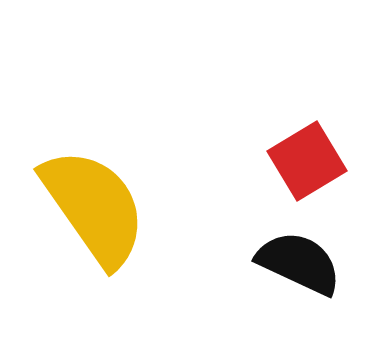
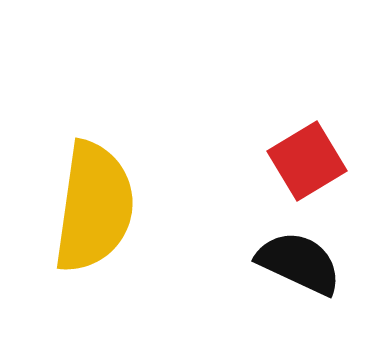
yellow semicircle: rotated 43 degrees clockwise
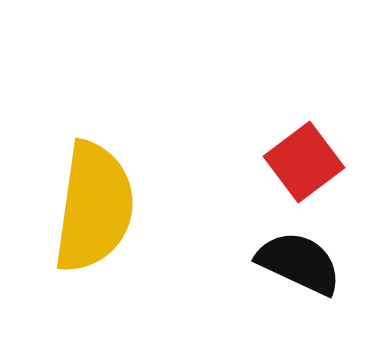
red square: moved 3 px left, 1 px down; rotated 6 degrees counterclockwise
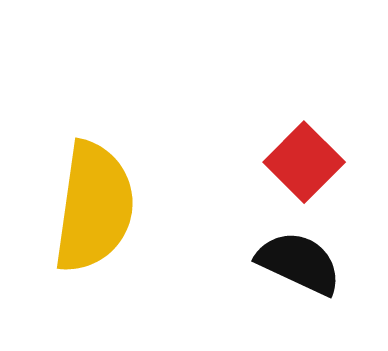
red square: rotated 8 degrees counterclockwise
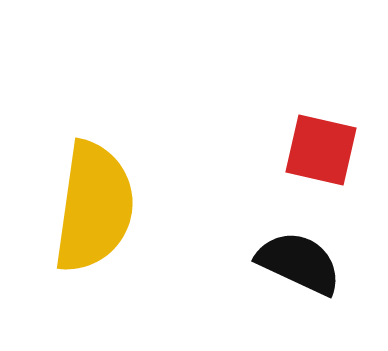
red square: moved 17 px right, 12 px up; rotated 32 degrees counterclockwise
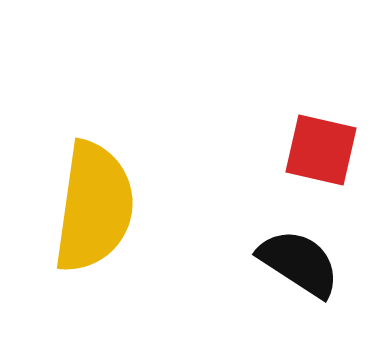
black semicircle: rotated 8 degrees clockwise
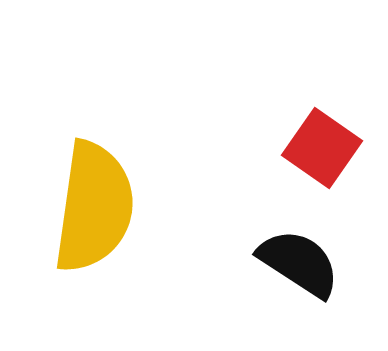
red square: moved 1 px right, 2 px up; rotated 22 degrees clockwise
